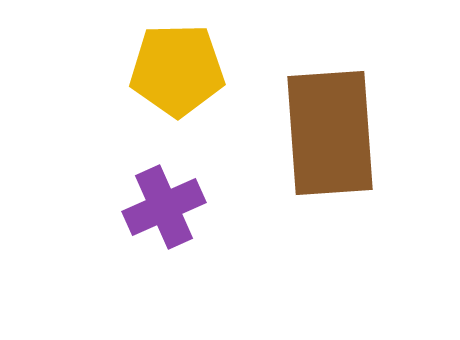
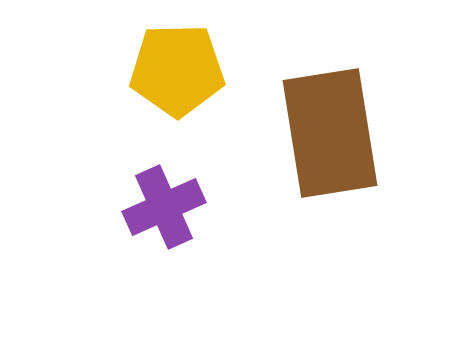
brown rectangle: rotated 5 degrees counterclockwise
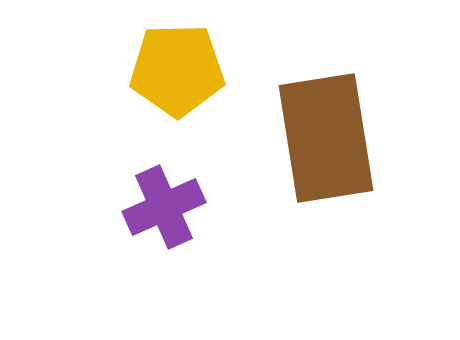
brown rectangle: moved 4 px left, 5 px down
